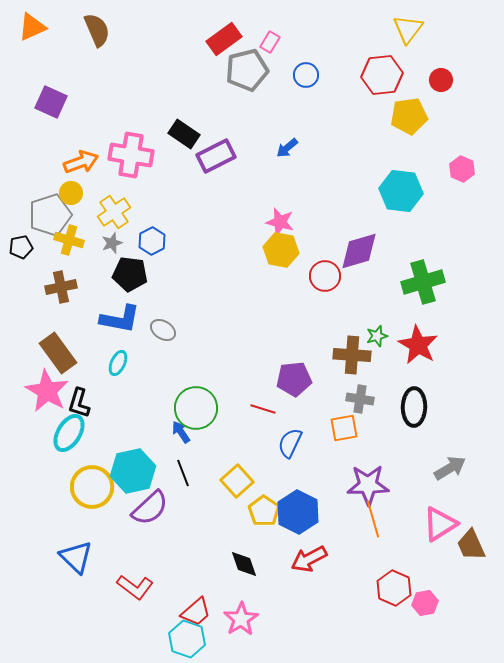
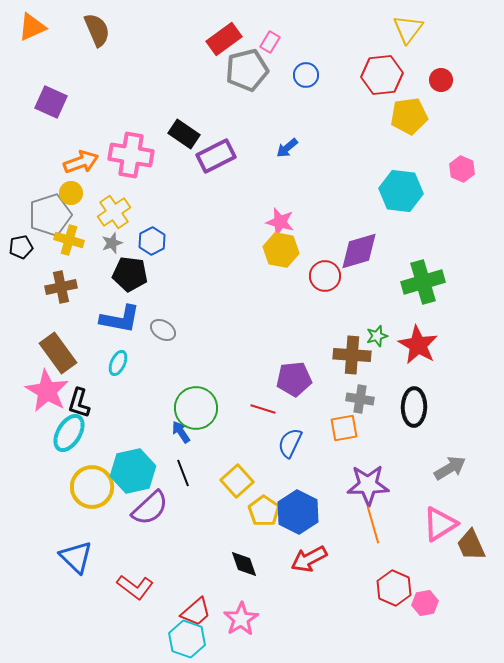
orange line at (373, 519): moved 6 px down
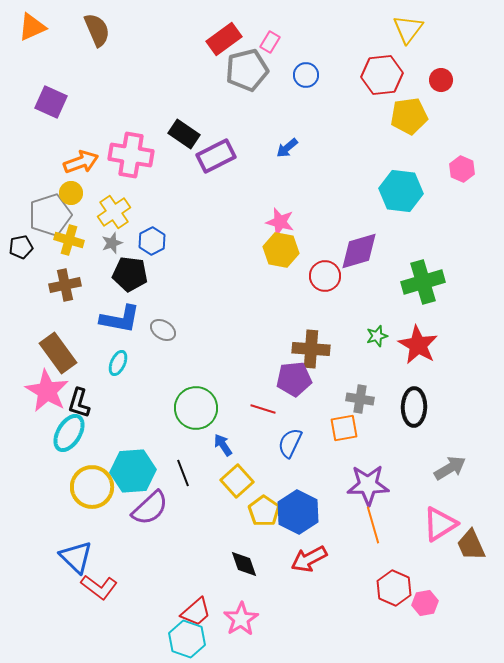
brown cross at (61, 287): moved 4 px right, 2 px up
brown cross at (352, 355): moved 41 px left, 6 px up
blue arrow at (181, 432): moved 42 px right, 13 px down
cyan hexagon at (133, 471): rotated 9 degrees clockwise
red L-shape at (135, 587): moved 36 px left
